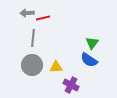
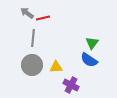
gray arrow: rotated 40 degrees clockwise
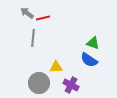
green triangle: moved 1 px right; rotated 48 degrees counterclockwise
gray circle: moved 7 px right, 18 px down
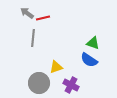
yellow triangle: rotated 16 degrees counterclockwise
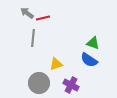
yellow triangle: moved 3 px up
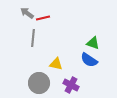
yellow triangle: rotated 32 degrees clockwise
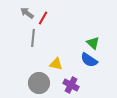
red line: rotated 48 degrees counterclockwise
green triangle: rotated 24 degrees clockwise
